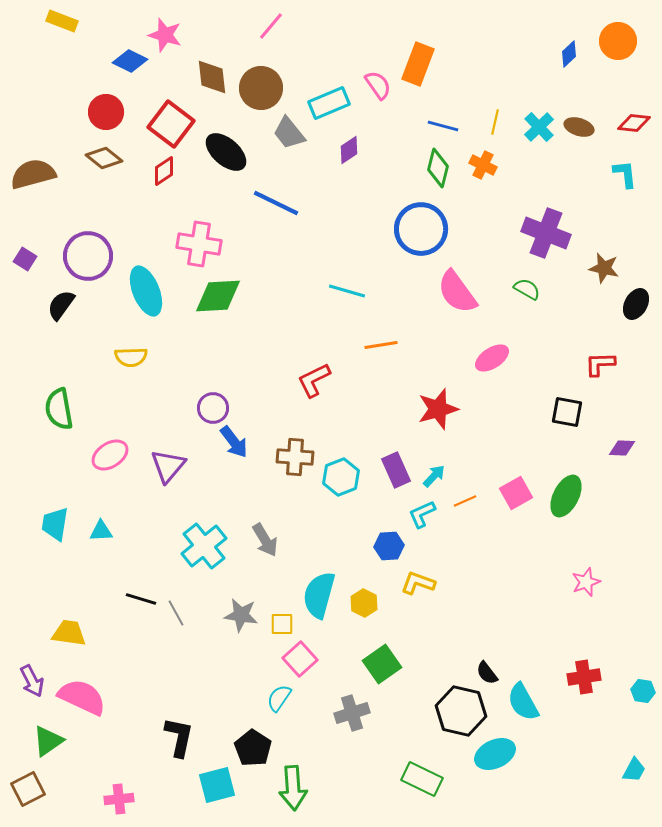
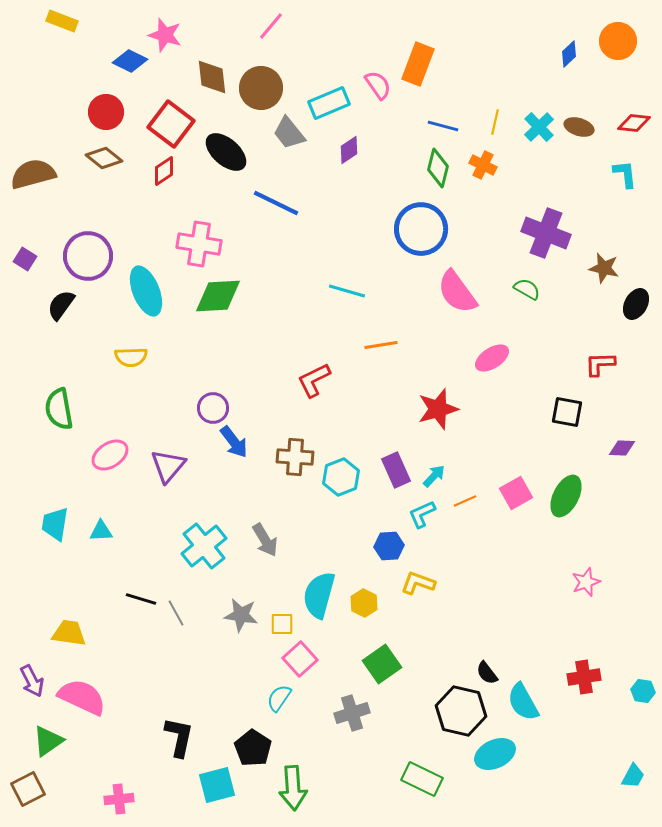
cyan trapezoid at (634, 770): moved 1 px left, 6 px down
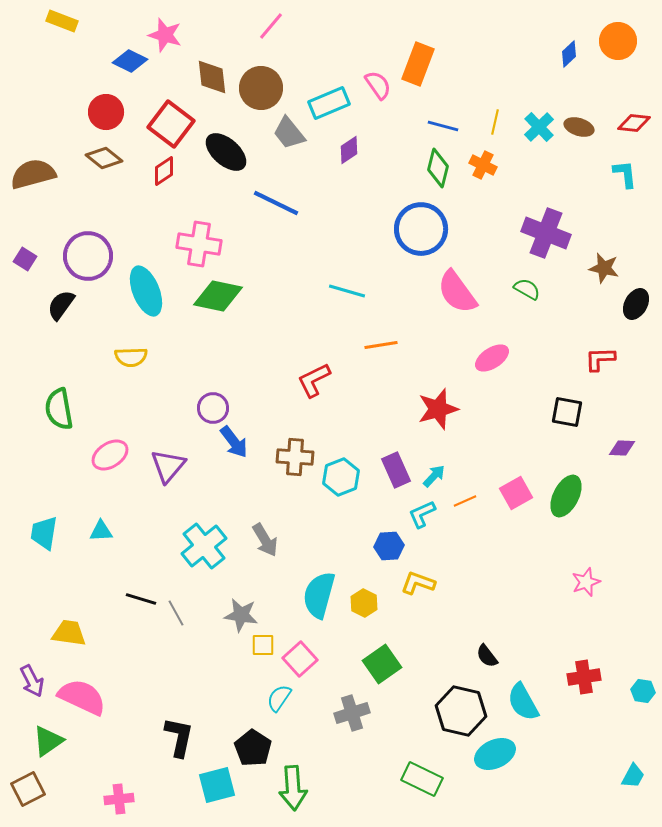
green diamond at (218, 296): rotated 15 degrees clockwise
red L-shape at (600, 364): moved 5 px up
cyan trapezoid at (55, 524): moved 11 px left, 9 px down
yellow square at (282, 624): moved 19 px left, 21 px down
black semicircle at (487, 673): moved 17 px up
